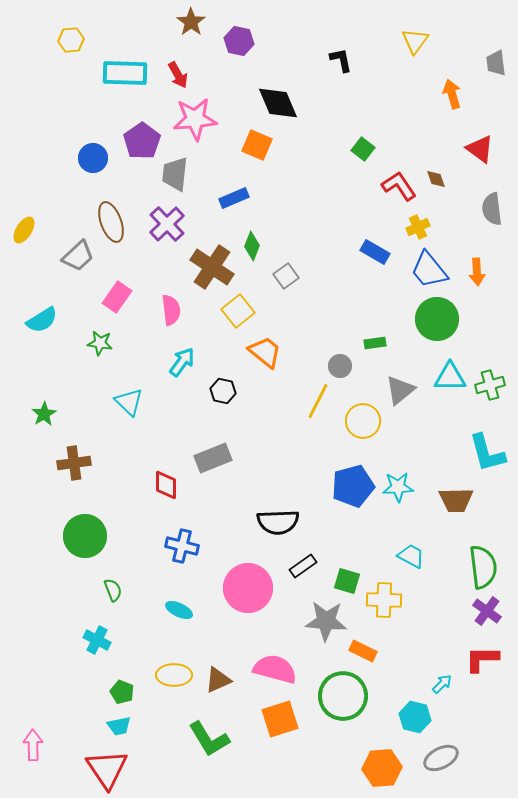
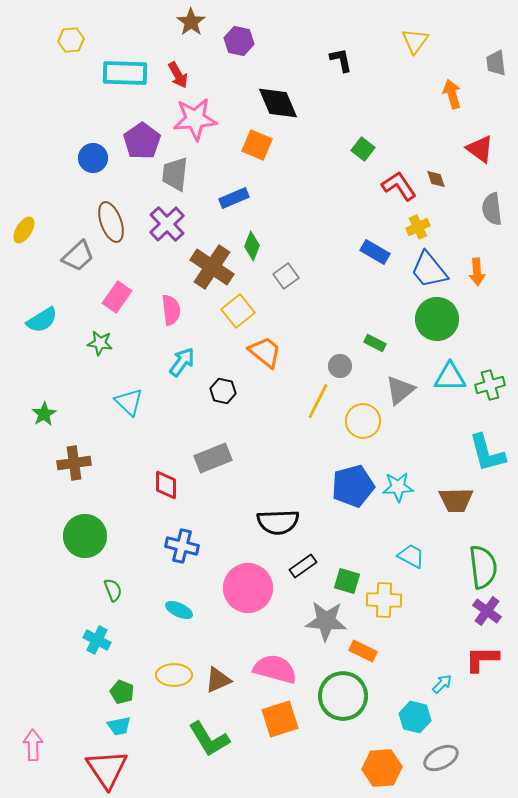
green rectangle at (375, 343): rotated 35 degrees clockwise
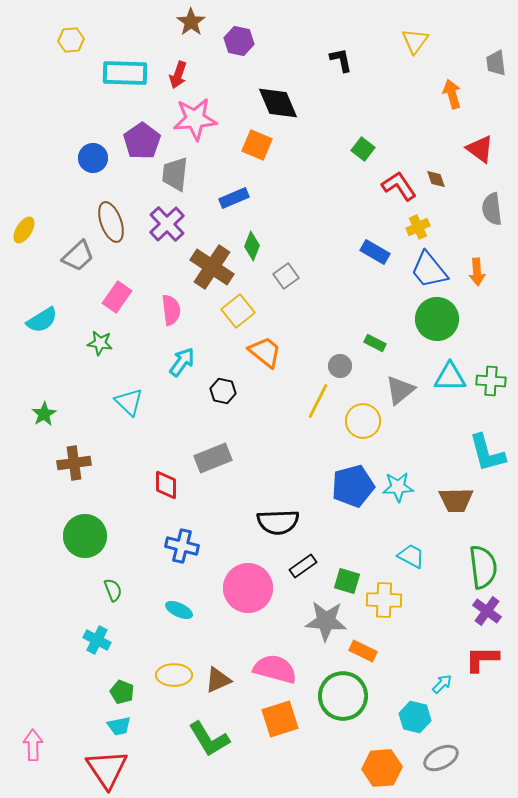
red arrow at (178, 75): rotated 48 degrees clockwise
green cross at (490, 385): moved 1 px right, 4 px up; rotated 20 degrees clockwise
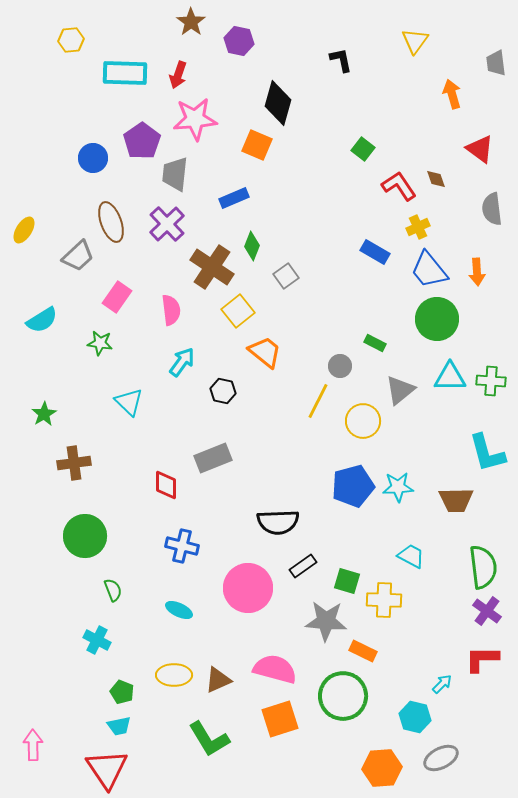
black diamond at (278, 103): rotated 39 degrees clockwise
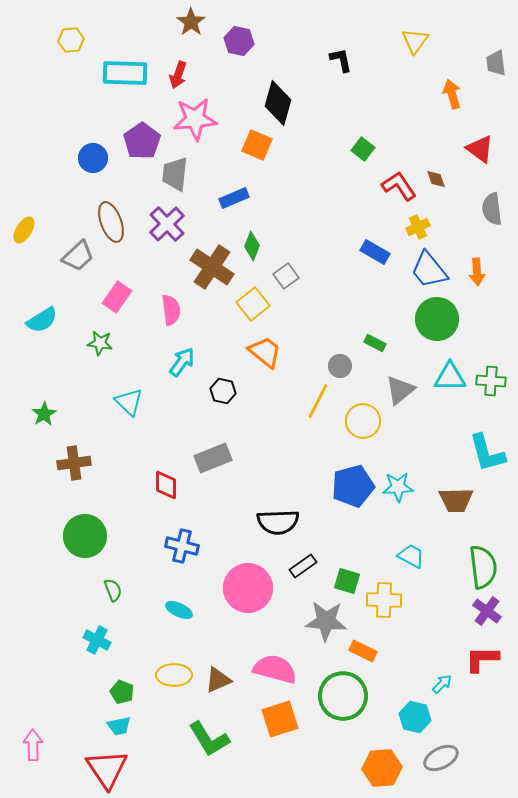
yellow square at (238, 311): moved 15 px right, 7 px up
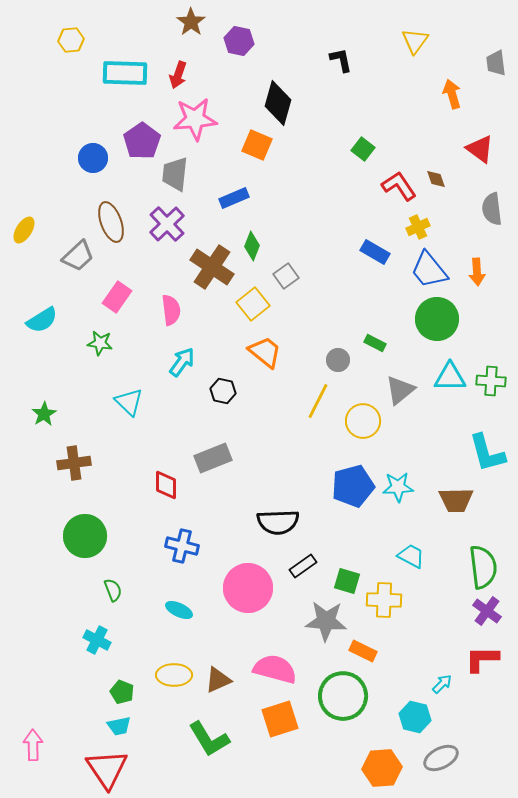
gray circle at (340, 366): moved 2 px left, 6 px up
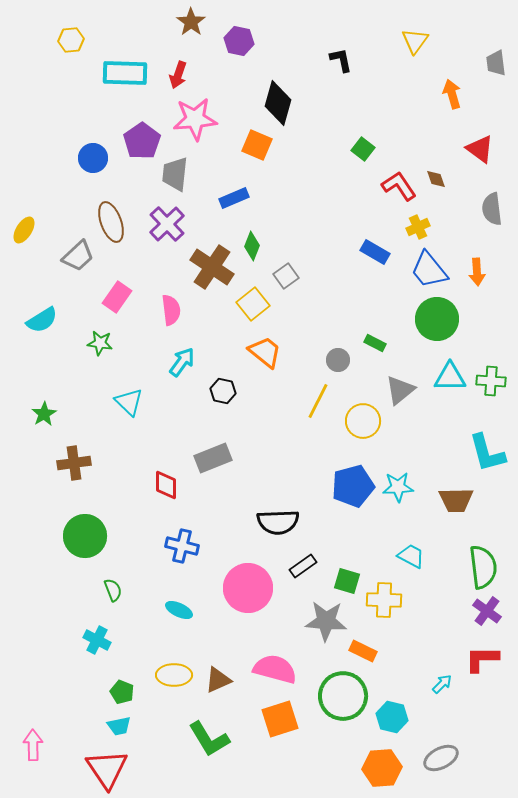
cyan hexagon at (415, 717): moved 23 px left
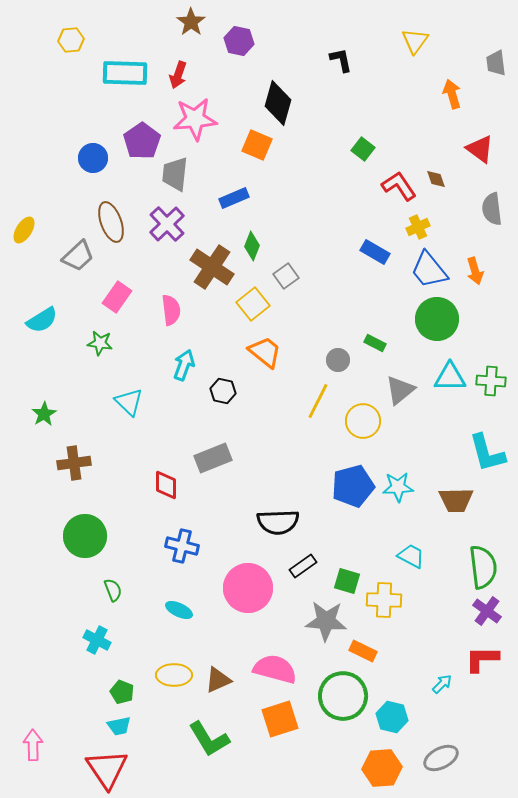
orange arrow at (477, 272): moved 2 px left, 1 px up; rotated 12 degrees counterclockwise
cyan arrow at (182, 362): moved 2 px right, 3 px down; rotated 16 degrees counterclockwise
